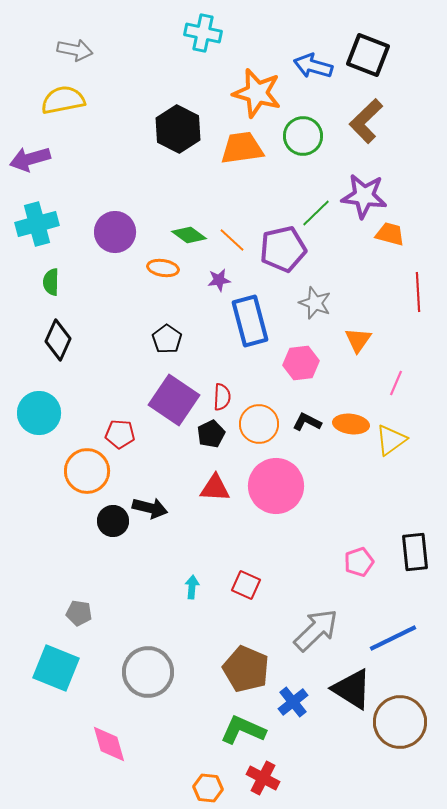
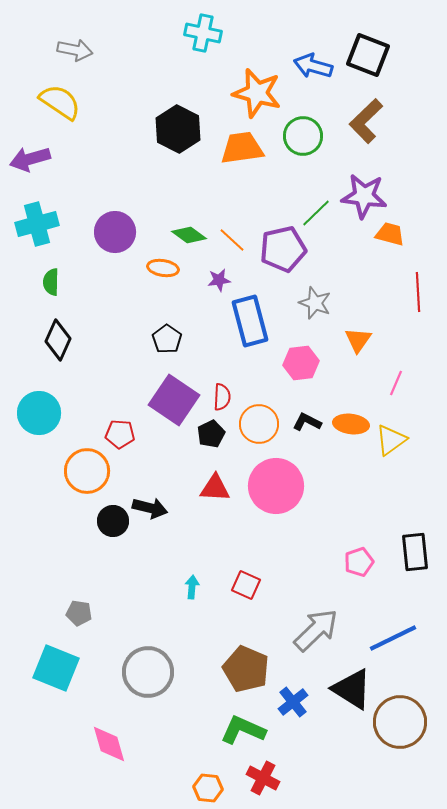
yellow semicircle at (63, 100): moved 3 px left, 2 px down; rotated 45 degrees clockwise
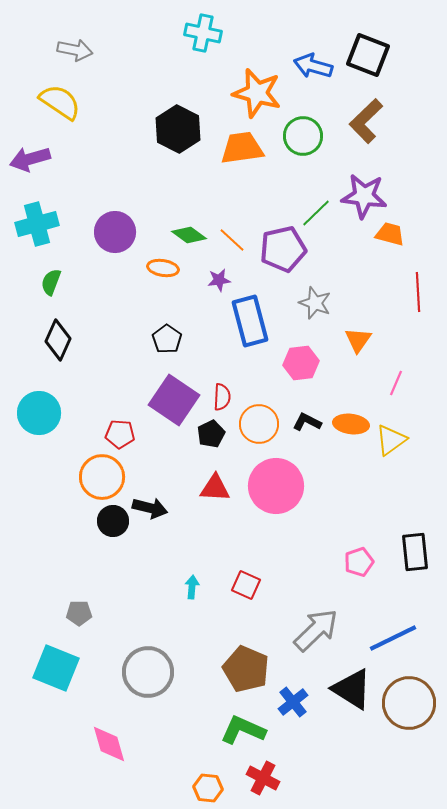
green semicircle at (51, 282): rotated 20 degrees clockwise
orange circle at (87, 471): moved 15 px right, 6 px down
gray pentagon at (79, 613): rotated 10 degrees counterclockwise
brown circle at (400, 722): moved 9 px right, 19 px up
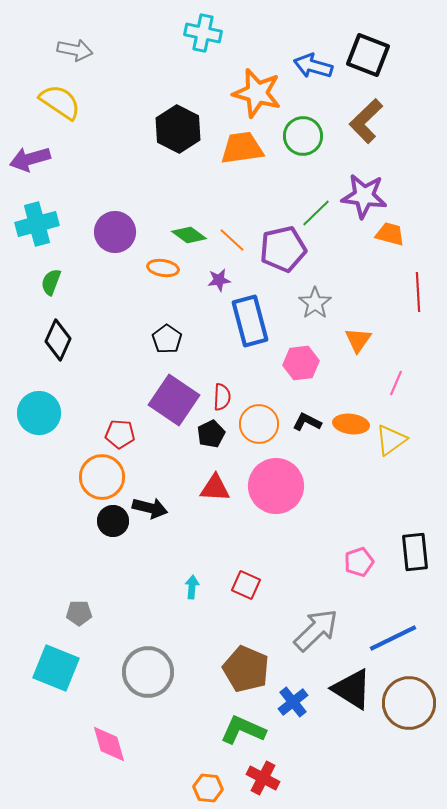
gray star at (315, 303): rotated 16 degrees clockwise
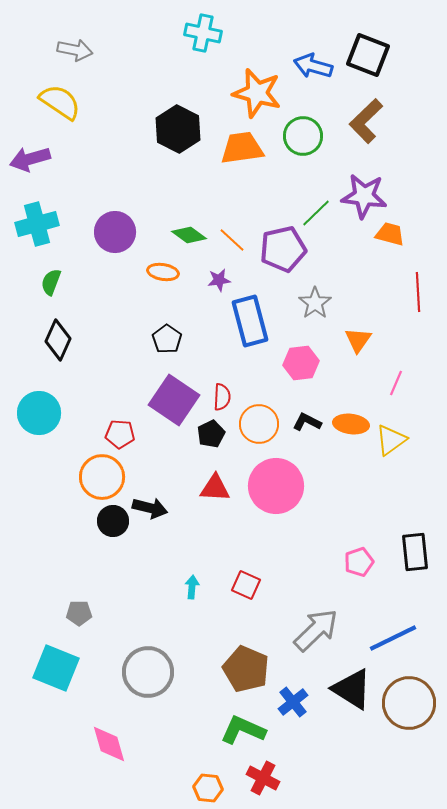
orange ellipse at (163, 268): moved 4 px down
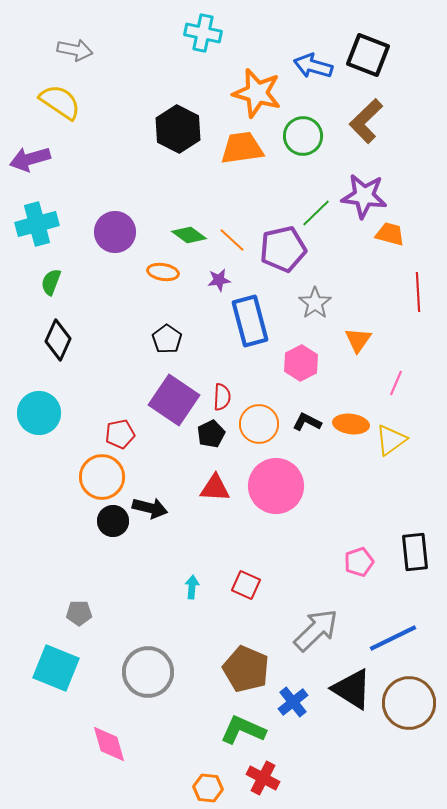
pink hexagon at (301, 363): rotated 20 degrees counterclockwise
red pentagon at (120, 434): rotated 16 degrees counterclockwise
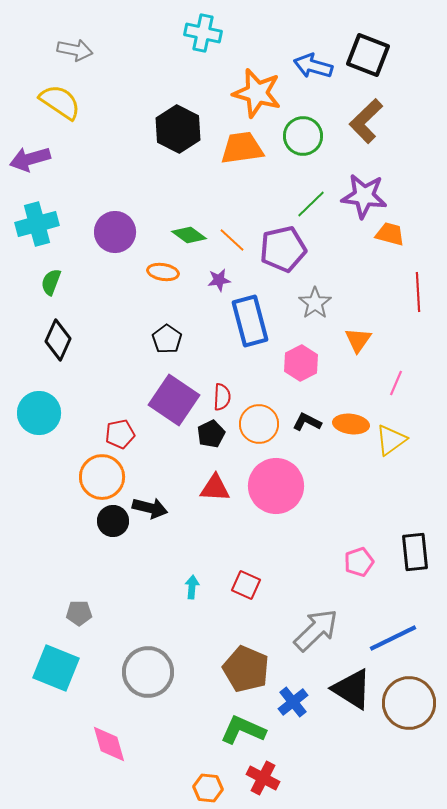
green line at (316, 213): moved 5 px left, 9 px up
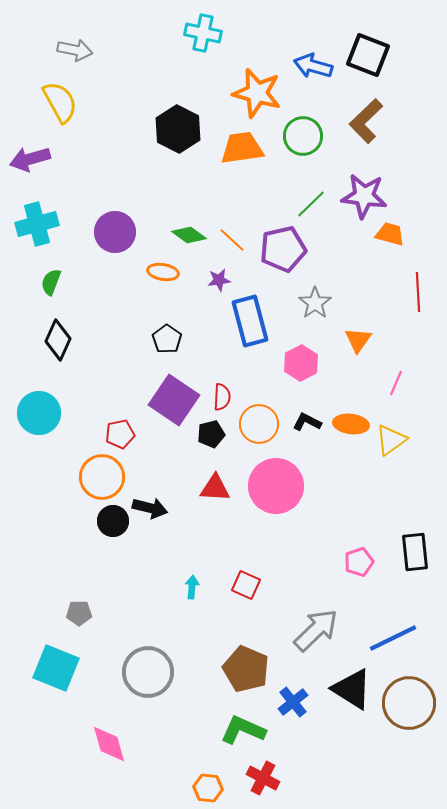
yellow semicircle at (60, 102): rotated 27 degrees clockwise
black pentagon at (211, 434): rotated 12 degrees clockwise
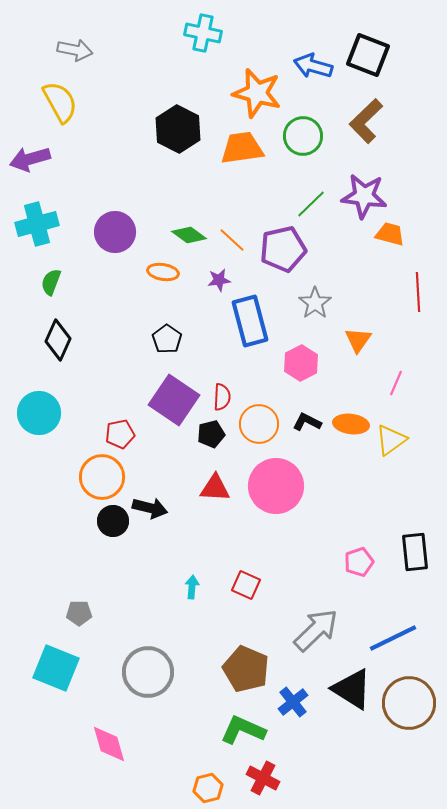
orange hexagon at (208, 788): rotated 20 degrees counterclockwise
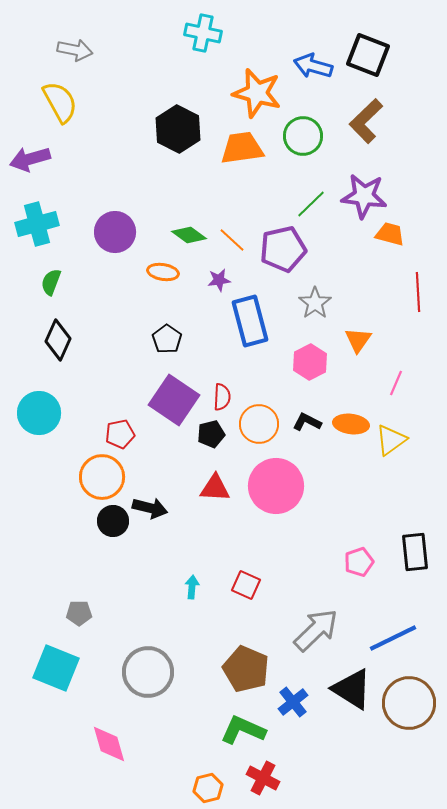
pink hexagon at (301, 363): moved 9 px right, 1 px up
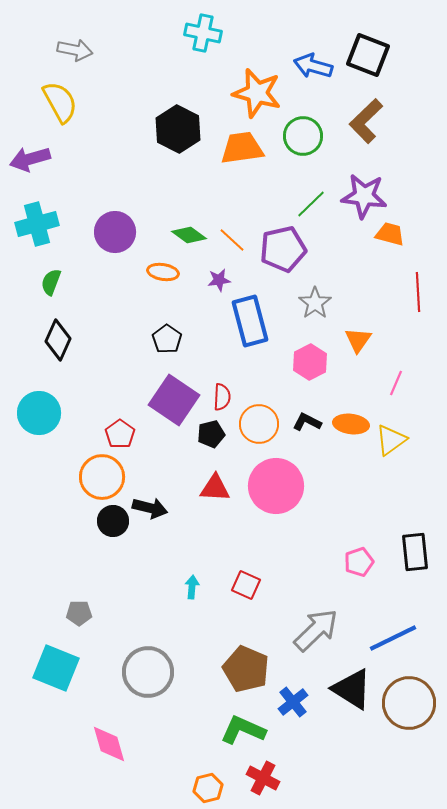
red pentagon at (120, 434): rotated 24 degrees counterclockwise
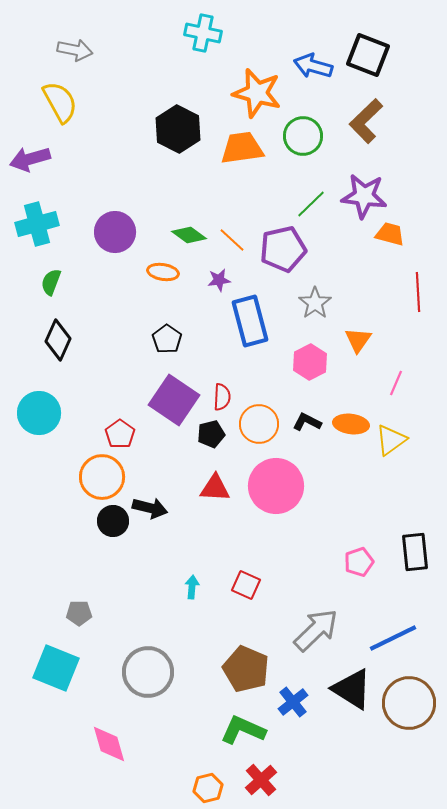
red cross at (263, 778): moved 2 px left, 2 px down; rotated 20 degrees clockwise
